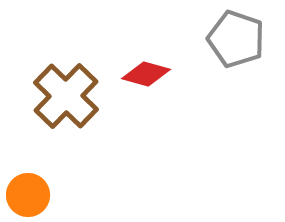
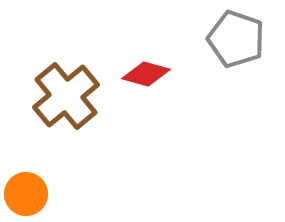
brown cross: rotated 6 degrees clockwise
orange circle: moved 2 px left, 1 px up
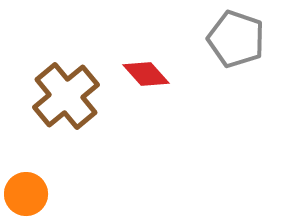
red diamond: rotated 33 degrees clockwise
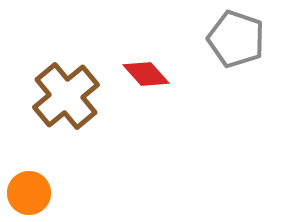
orange circle: moved 3 px right, 1 px up
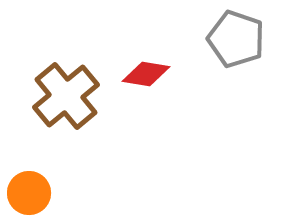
red diamond: rotated 39 degrees counterclockwise
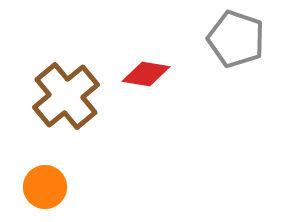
orange circle: moved 16 px right, 6 px up
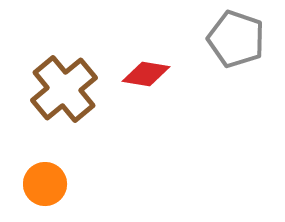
brown cross: moved 2 px left, 7 px up
orange circle: moved 3 px up
